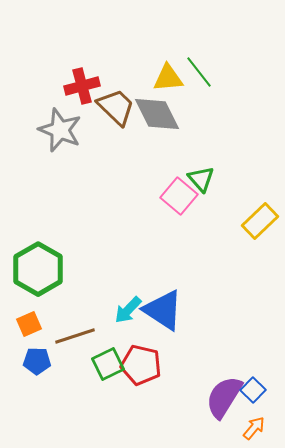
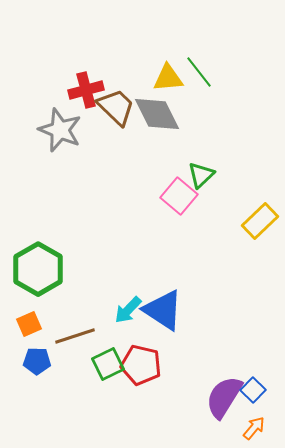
red cross: moved 4 px right, 4 px down
green triangle: moved 4 px up; rotated 28 degrees clockwise
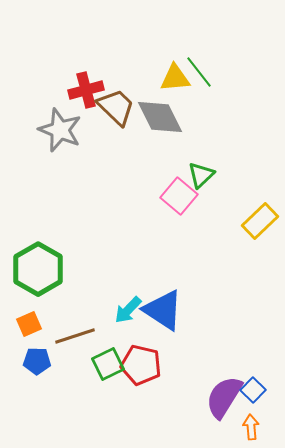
yellow triangle: moved 7 px right
gray diamond: moved 3 px right, 3 px down
orange arrow: moved 3 px left, 1 px up; rotated 45 degrees counterclockwise
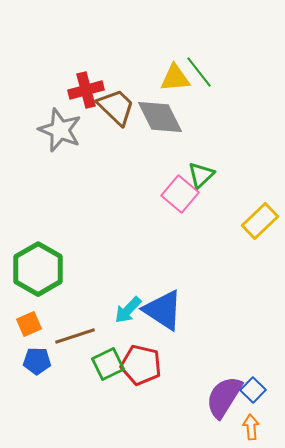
pink square: moved 1 px right, 2 px up
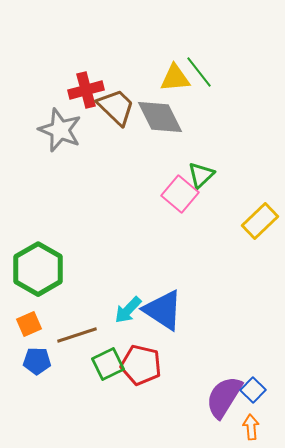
brown line: moved 2 px right, 1 px up
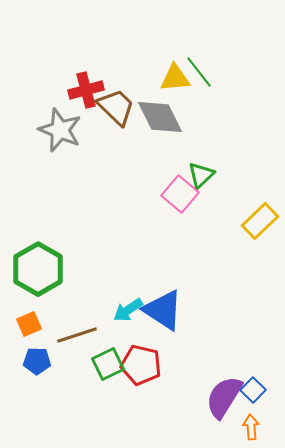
cyan arrow: rotated 12 degrees clockwise
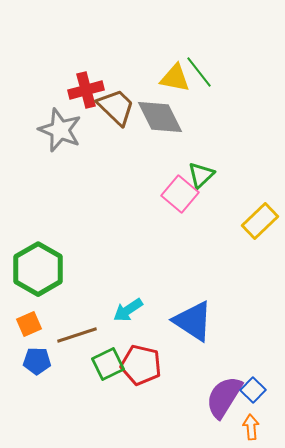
yellow triangle: rotated 16 degrees clockwise
blue triangle: moved 30 px right, 11 px down
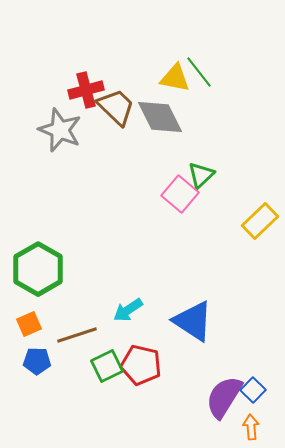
green square: moved 1 px left, 2 px down
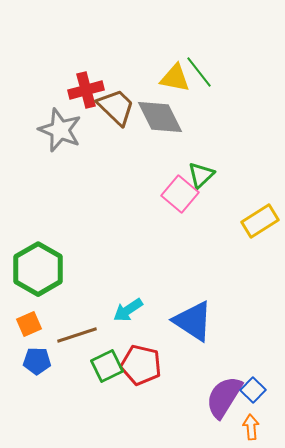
yellow rectangle: rotated 12 degrees clockwise
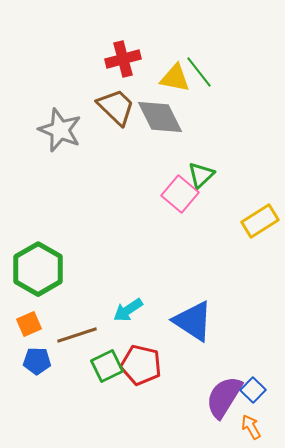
red cross: moved 37 px right, 31 px up
orange arrow: rotated 25 degrees counterclockwise
